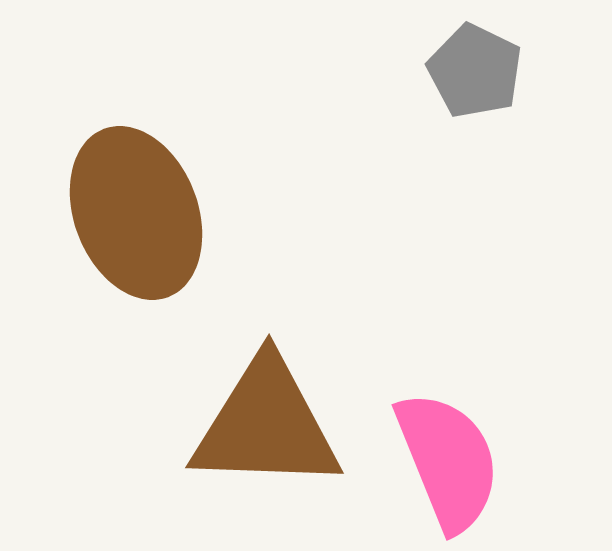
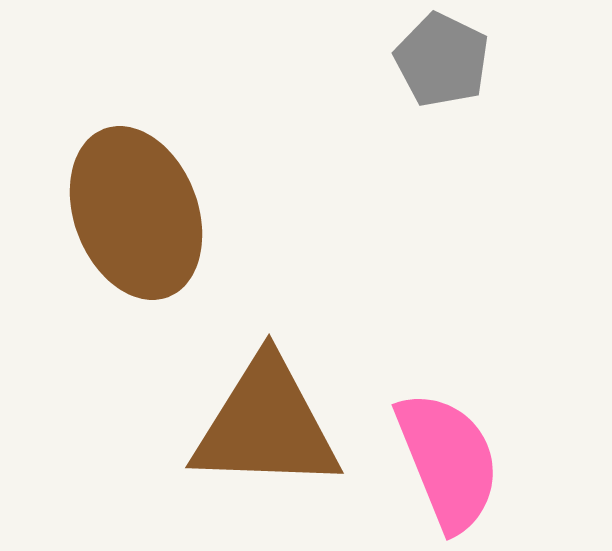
gray pentagon: moved 33 px left, 11 px up
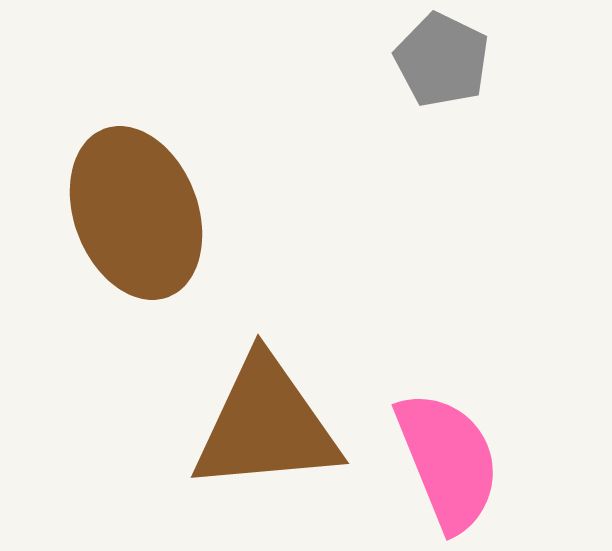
brown triangle: rotated 7 degrees counterclockwise
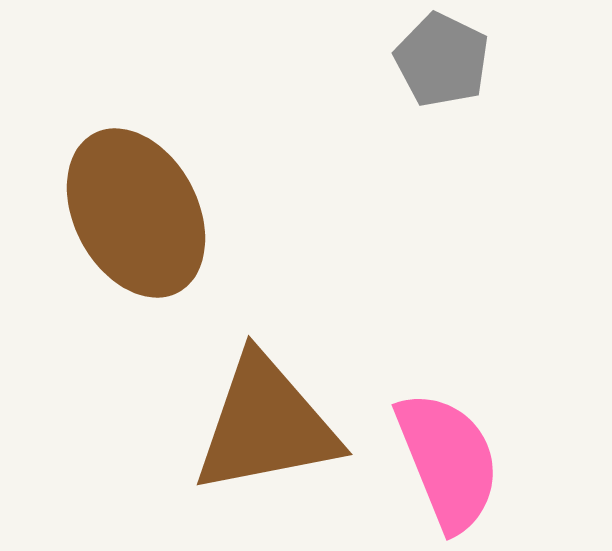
brown ellipse: rotated 7 degrees counterclockwise
brown triangle: rotated 6 degrees counterclockwise
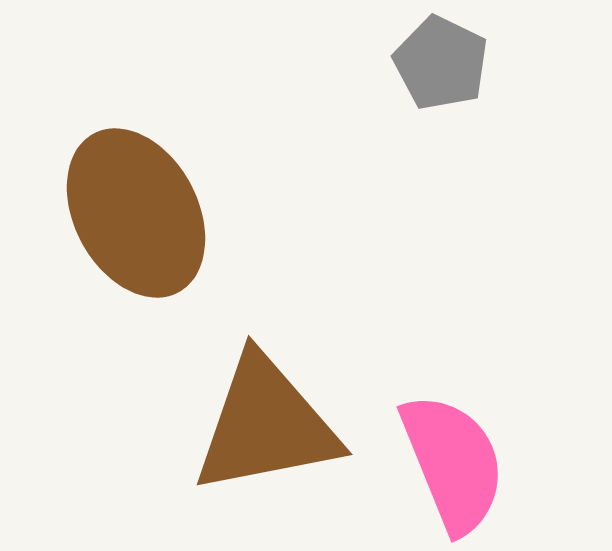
gray pentagon: moved 1 px left, 3 px down
pink semicircle: moved 5 px right, 2 px down
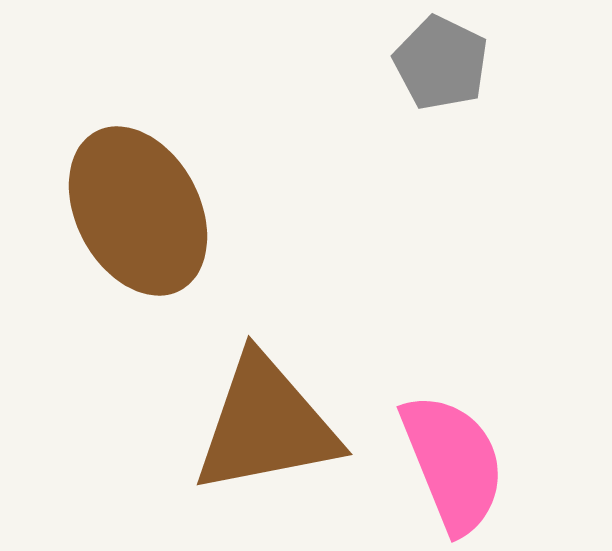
brown ellipse: moved 2 px right, 2 px up
